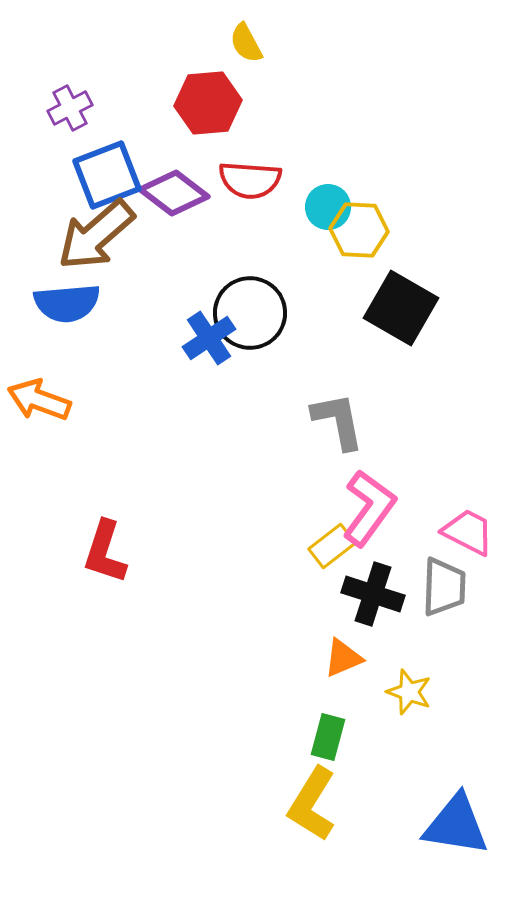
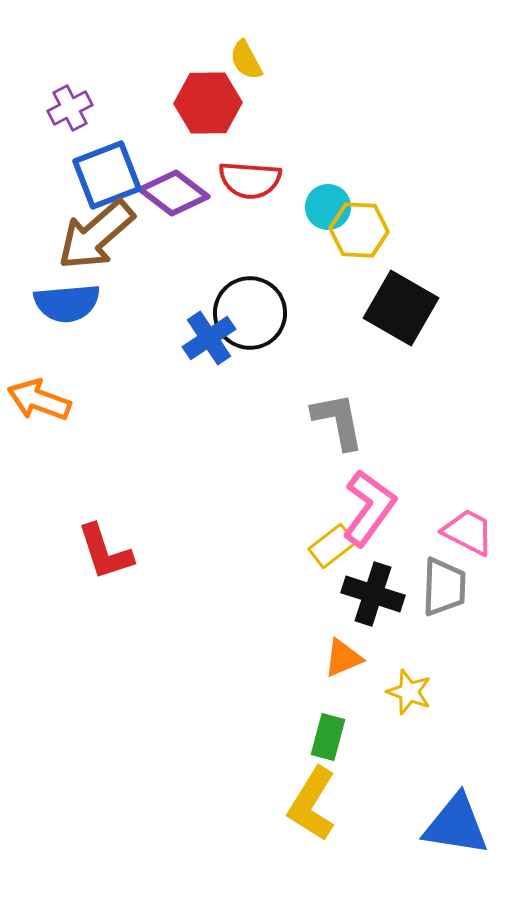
yellow semicircle: moved 17 px down
red hexagon: rotated 4 degrees clockwise
red L-shape: rotated 36 degrees counterclockwise
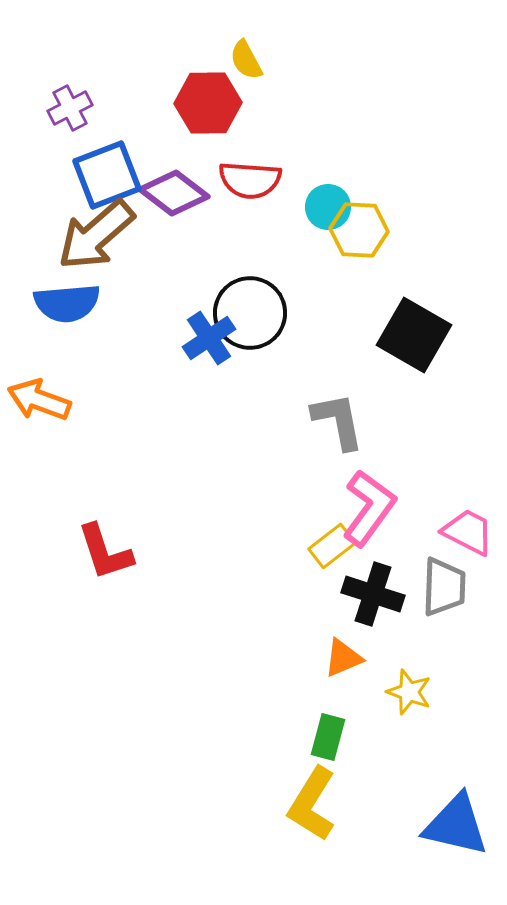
black square: moved 13 px right, 27 px down
blue triangle: rotated 4 degrees clockwise
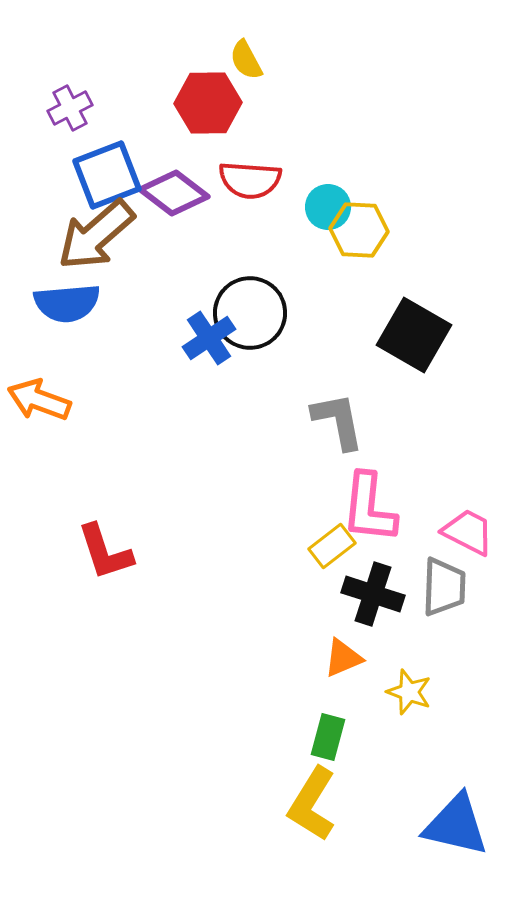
pink L-shape: rotated 150 degrees clockwise
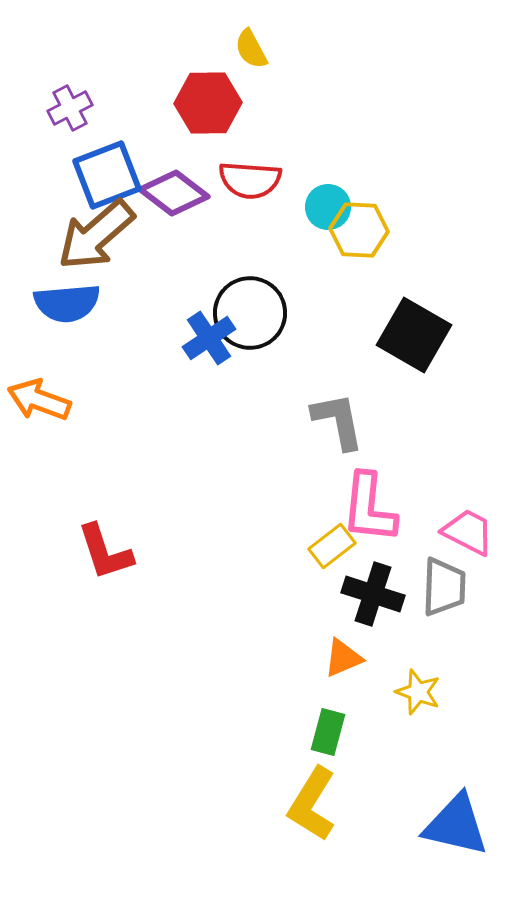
yellow semicircle: moved 5 px right, 11 px up
yellow star: moved 9 px right
green rectangle: moved 5 px up
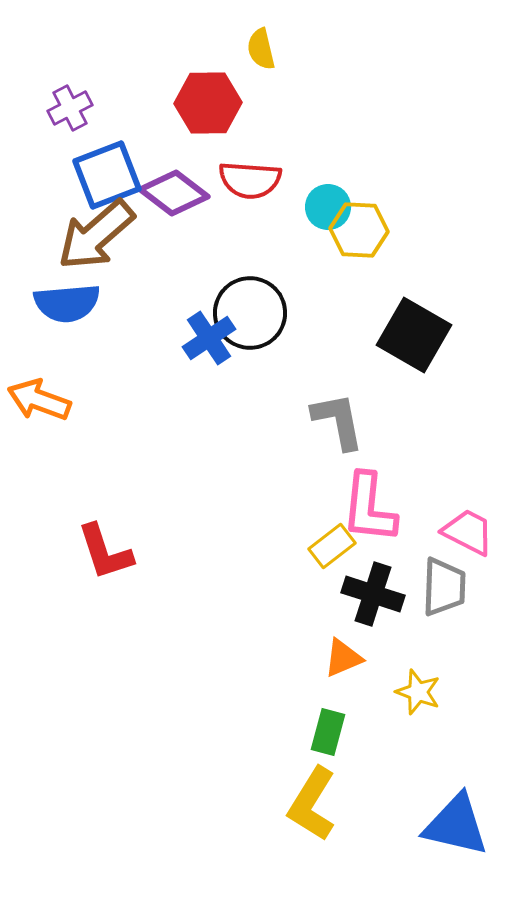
yellow semicircle: moved 10 px right; rotated 15 degrees clockwise
